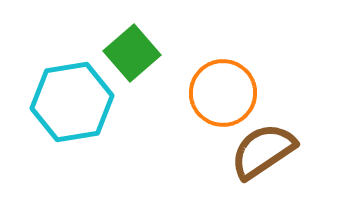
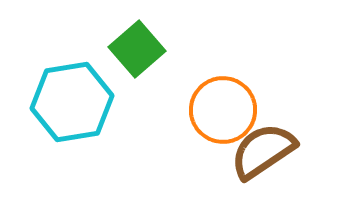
green square: moved 5 px right, 4 px up
orange circle: moved 17 px down
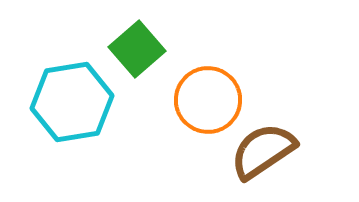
orange circle: moved 15 px left, 10 px up
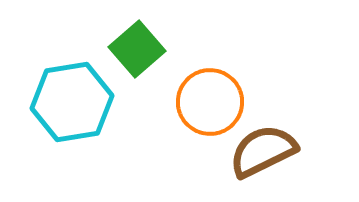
orange circle: moved 2 px right, 2 px down
brown semicircle: rotated 8 degrees clockwise
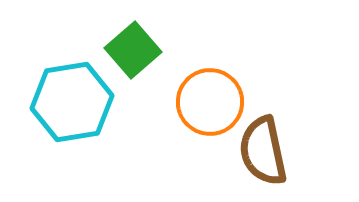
green square: moved 4 px left, 1 px down
brown semicircle: rotated 76 degrees counterclockwise
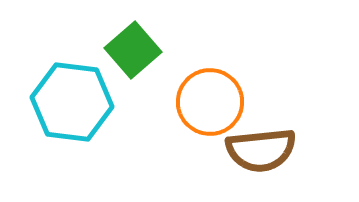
cyan hexagon: rotated 16 degrees clockwise
brown semicircle: moved 2 px left, 1 px up; rotated 84 degrees counterclockwise
